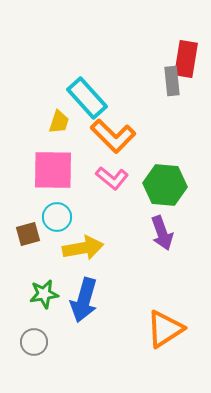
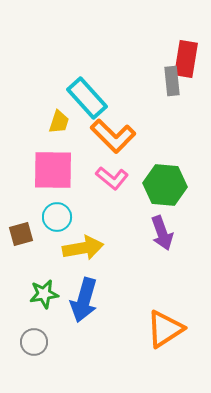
brown square: moved 7 px left
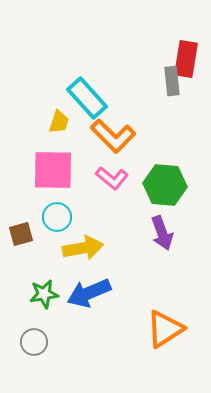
blue arrow: moved 5 px right, 7 px up; rotated 51 degrees clockwise
